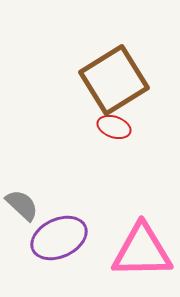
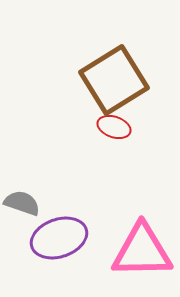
gray semicircle: moved 2 px up; rotated 24 degrees counterclockwise
purple ellipse: rotated 6 degrees clockwise
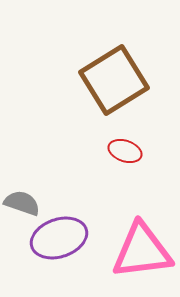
red ellipse: moved 11 px right, 24 px down
pink triangle: rotated 6 degrees counterclockwise
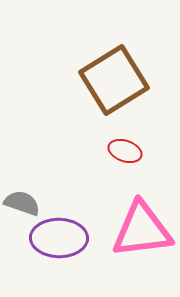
purple ellipse: rotated 20 degrees clockwise
pink triangle: moved 21 px up
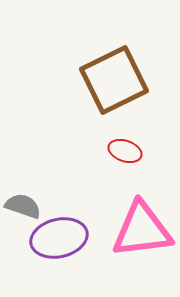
brown square: rotated 6 degrees clockwise
gray semicircle: moved 1 px right, 3 px down
purple ellipse: rotated 14 degrees counterclockwise
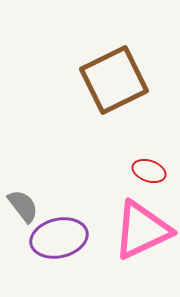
red ellipse: moved 24 px right, 20 px down
gray semicircle: rotated 33 degrees clockwise
pink triangle: rotated 18 degrees counterclockwise
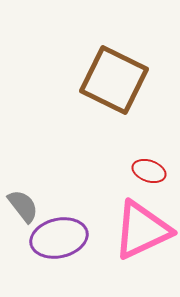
brown square: rotated 38 degrees counterclockwise
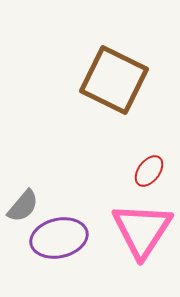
red ellipse: rotated 72 degrees counterclockwise
gray semicircle: rotated 78 degrees clockwise
pink triangle: rotated 32 degrees counterclockwise
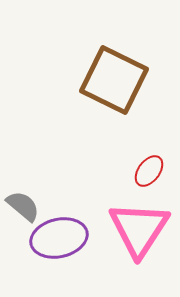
gray semicircle: rotated 90 degrees counterclockwise
pink triangle: moved 3 px left, 1 px up
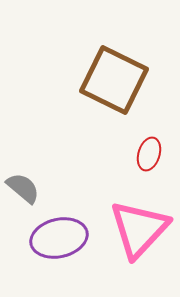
red ellipse: moved 17 px up; rotated 20 degrees counterclockwise
gray semicircle: moved 18 px up
pink triangle: rotated 10 degrees clockwise
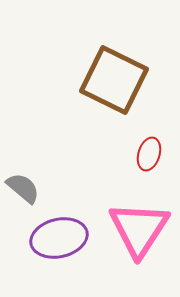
pink triangle: rotated 10 degrees counterclockwise
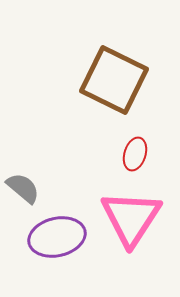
red ellipse: moved 14 px left
pink triangle: moved 8 px left, 11 px up
purple ellipse: moved 2 px left, 1 px up
